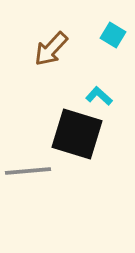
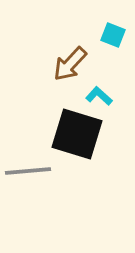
cyan square: rotated 10 degrees counterclockwise
brown arrow: moved 19 px right, 15 px down
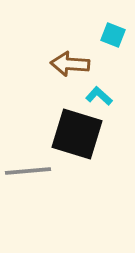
brown arrow: rotated 51 degrees clockwise
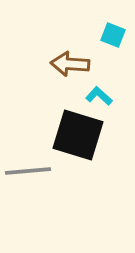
black square: moved 1 px right, 1 px down
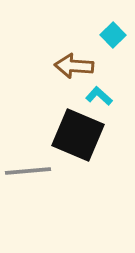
cyan square: rotated 25 degrees clockwise
brown arrow: moved 4 px right, 2 px down
black square: rotated 6 degrees clockwise
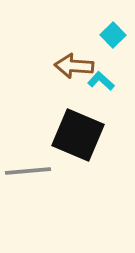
cyan L-shape: moved 2 px right, 15 px up
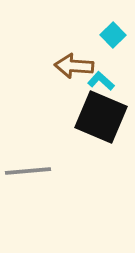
black square: moved 23 px right, 18 px up
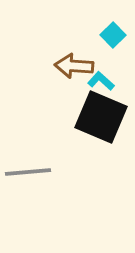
gray line: moved 1 px down
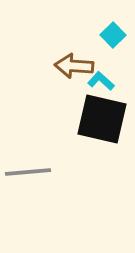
black square: moved 1 px right, 2 px down; rotated 10 degrees counterclockwise
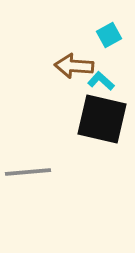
cyan square: moved 4 px left; rotated 15 degrees clockwise
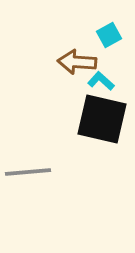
brown arrow: moved 3 px right, 4 px up
